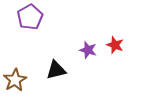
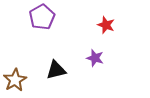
purple pentagon: moved 12 px right
red star: moved 9 px left, 20 px up
purple star: moved 7 px right, 8 px down
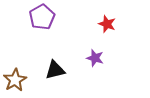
red star: moved 1 px right, 1 px up
black triangle: moved 1 px left
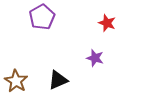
red star: moved 1 px up
black triangle: moved 3 px right, 10 px down; rotated 10 degrees counterclockwise
brown star: moved 1 px right, 1 px down; rotated 10 degrees counterclockwise
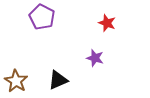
purple pentagon: rotated 15 degrees counterclockwise
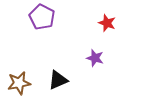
brown star: moved 3 px right, 2 px down; rotated 30 degrees clockwise
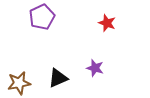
purple pentagon: rotated 20 degrees clockwise
purple star: moved 10 px down
black triangle: moved 2 px up
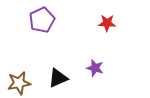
purple pentagon: moved 3 px down
red star: rotated 18 degrees counterclockwise
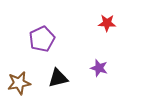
purple pentagon: moved 19 px down
purple star: moved 4 px right
black triangle: rotated 10 degrees clockwise
